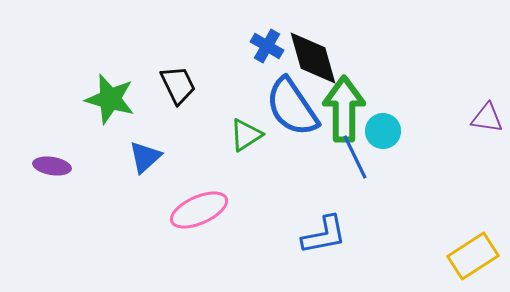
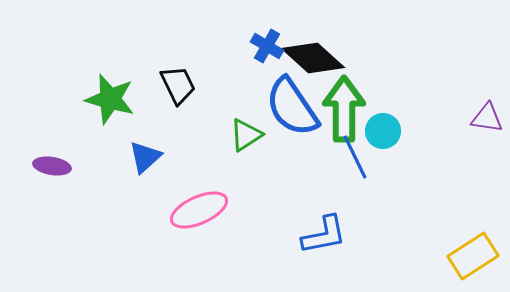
black diamond: rotated 32 degrees counterclockwise
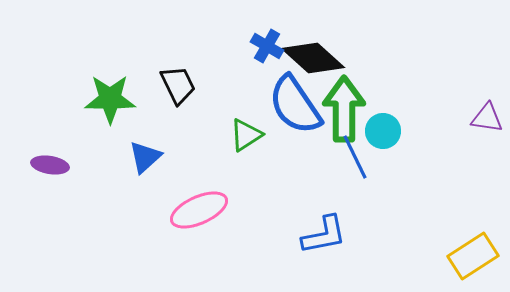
green star: rotated 15 degrees counterclockwise
blue semicircle: moved 3 px right, 2 px up
purple ellipse: moved 2 px left, 1 px up
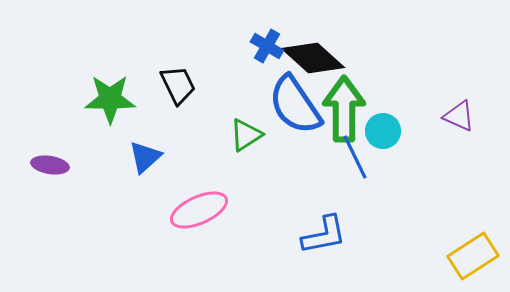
purple triangle: moved 28 px left, 2 px up; rotated 16 degrees clockwise
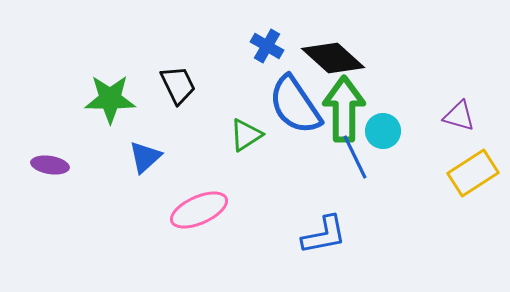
black diamond: moved 20 px right
purple triangle: rotated 8 degrees counterclockwise
yellow rectangle: moved 83 px up
